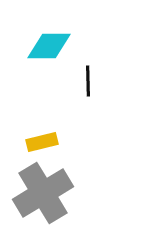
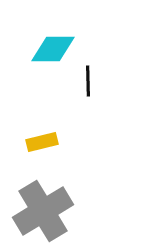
cyan diamond: moved 4 px right, 3 px down
gray cross: moved 18 px down
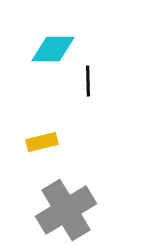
gray cross: moved 23 px right, 1 px up
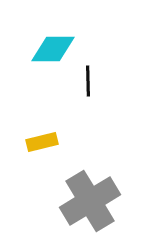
gray cross: moved 24 px right, 9 px up
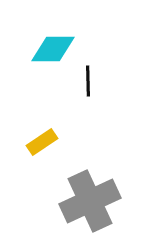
yellow rectangle: rotated 20 degrees counterclockwise
gray cross: rotated 6 degrees clockwise
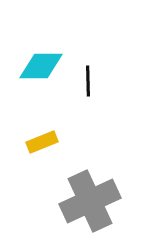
cyan diamond: moved 12 px left, 17 px down
yellow rectangle: rotated 12 degrees clockwise
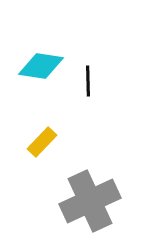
cyan diamond: rotated 9 degrees clockwise
yellow rectangle: rotated 24 degrees counterclockwise
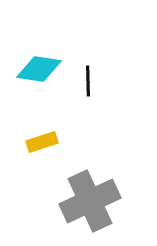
cyan diamond: moved 2 px left, 3 px down
yellow rectangle: rotated 28 degrees clockwise
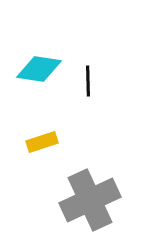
gray cross: moved 1 px up
